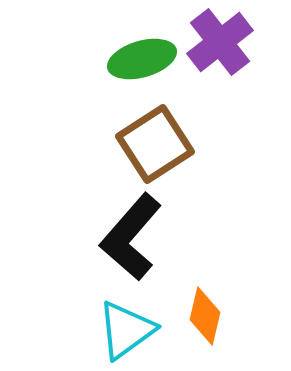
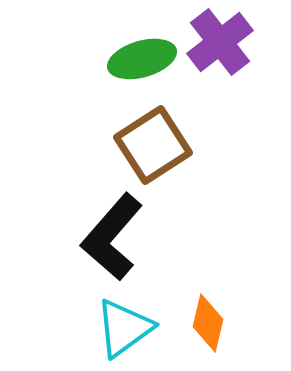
brown square: moved 2 px left, 1 px down
black L-shape: moved 19 px left
orange diamond: moved 3 px right, 7 px down
cyan triangle: moved 2 px left, 2 px up
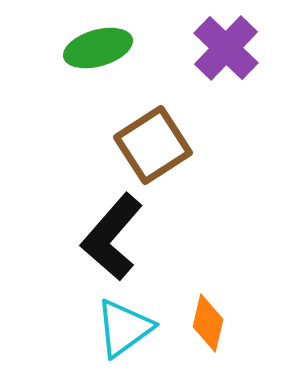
purple cross: moved 6 px right, 6 px down; rotated 8 degrees counterclockwise
green ellipse: moved 44 px left, 11 px up
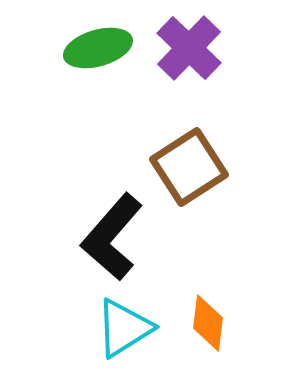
purple cross: moved 37 px left
brown square: moved 36 px right, 22 px down
orange diamond: rotated 6 degrees counterclockwise
cyan triangle: rotated 4 degrees clockwise
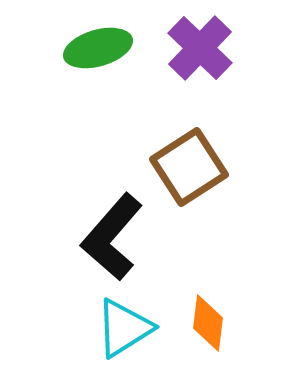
purple cross: moved 11 px right
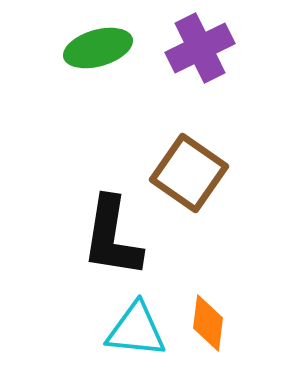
purple cross: rotated 20 degrees clockwise
brown square: moved 6 px down; rotated 22 degrees counterclockwise
black L-shape: rotated 32 degrees counterclockwise
cyan triangle: moved 12 px right, 2 px down; rotated 38 degrees clockwise
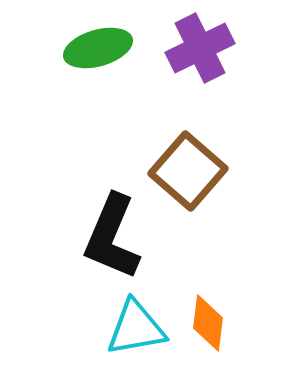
brown square: moved 1 px left, 2 px up; rotated 6 degrees clockwise
black L-shape: rotated 14 degrees clockwise
cyan triangle: moved 2 px up; rotated 16 degrees counterclockwise
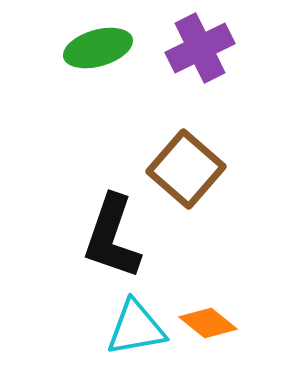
brown square: moved 2 px left, 2 px up
black L-shape: rotated 4 degrees counterclockwise
orange diamond: rotated 58 degrees counterclockwise
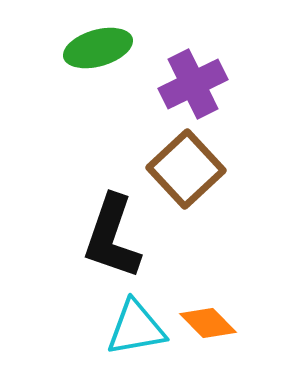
purple cross: moved 7 px left, 36 px down
brown square: rotated 6 degrees clockwise
orange diamond: rotated 6 degrees clockwise
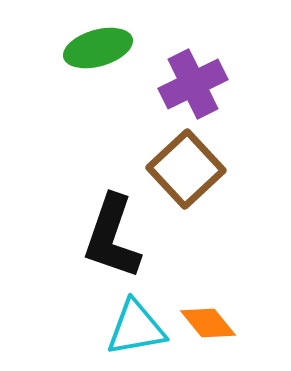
orange diamond: rotated 6 degrees clockwise
